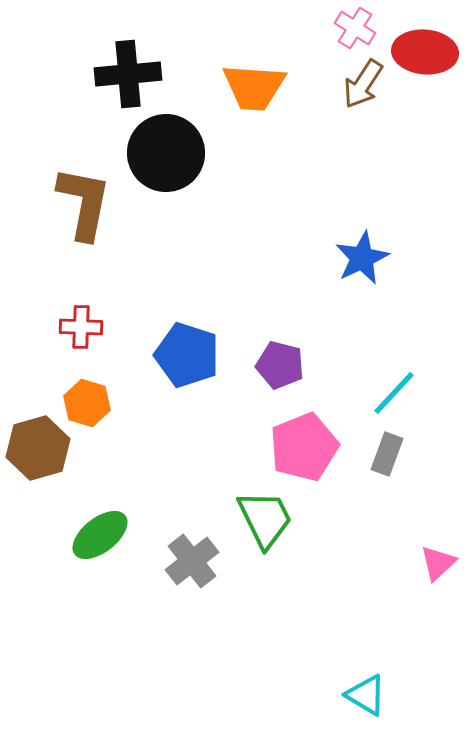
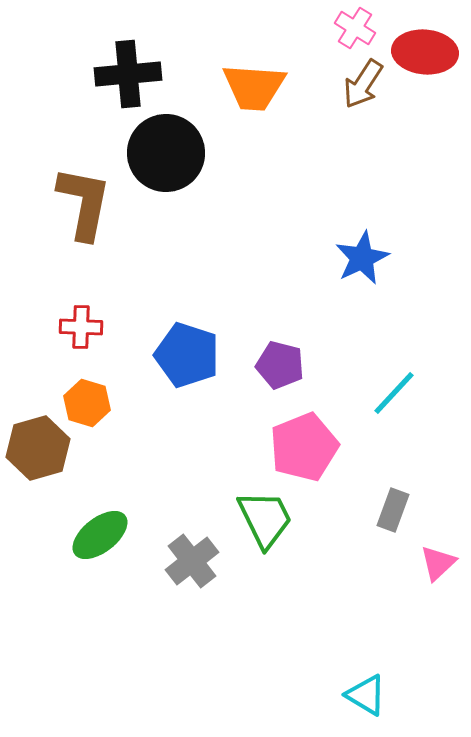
gray rectangle: moved 6 px right, 56 px down
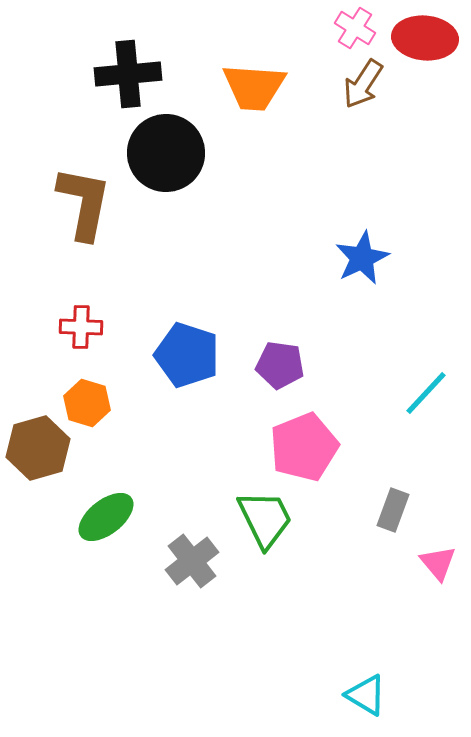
red ellipse: moved 14 px up
purple pentagon: rotated 6 degrees counterclockwise
cyan line: moved 32 px right
green ellipse: moved 6 px right, 18 px up
pink triangle: rotated 27 degrees counterclockwise
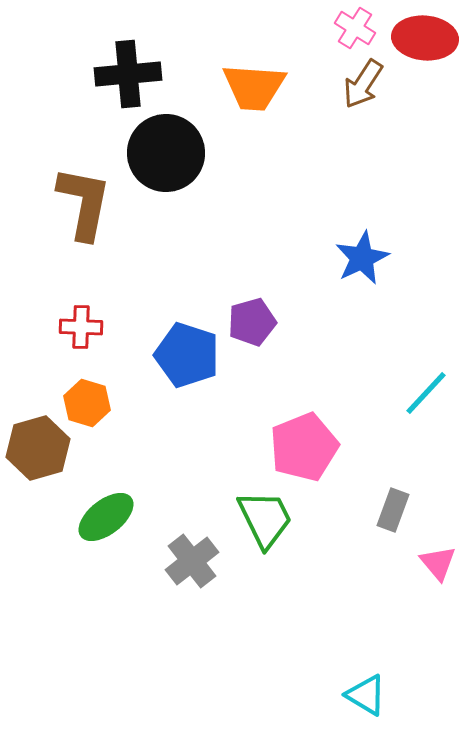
purple pentagon: moved 28 px left, 43 px up; rotated 24 degrees counterclockwise
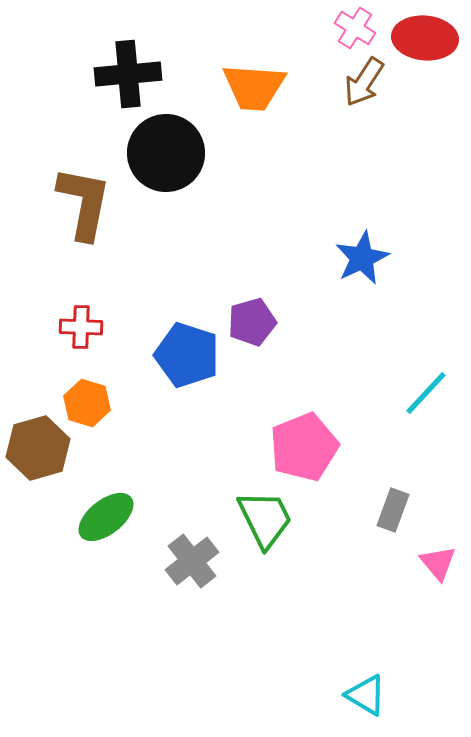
brown arrow: moved 1 px right, 2 px up
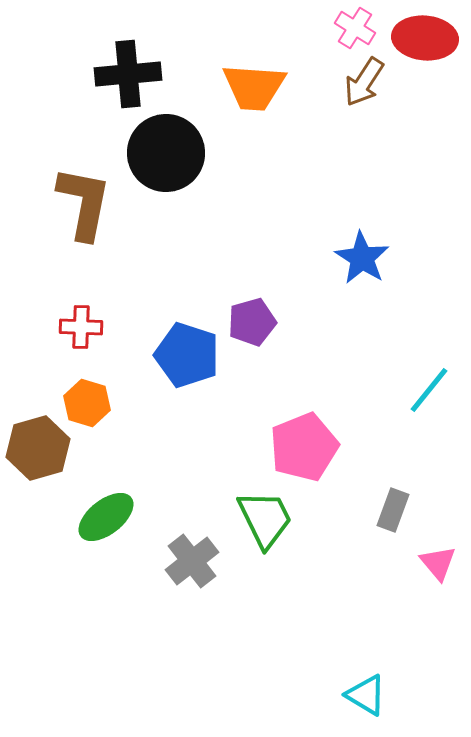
blue star: rotated 14 degrees counterclockwise
cyan line: moved 3 px right, 3 px up; rotated 4 degrees counterclockwise
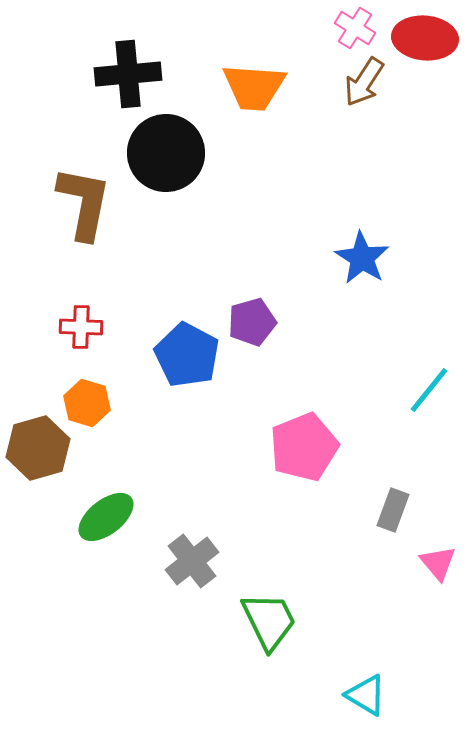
blue pentagon: rotated 10 degrees clockwise
green trapezoid: moved 4 px right, 102 px down
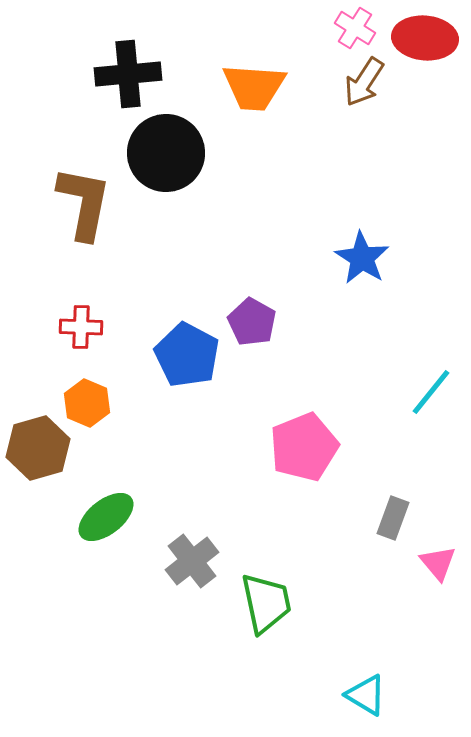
purple pentagon: rotated 27 degrees counterclockwise
cyan line: moved 2 px right, 2 px down
orange hexagon: rotated 6 degrees clockwise
gray rectangle: moved 8 px down
green trapezoid: moved 3 px left, 18 px up; rotated 14 degrees clockwise
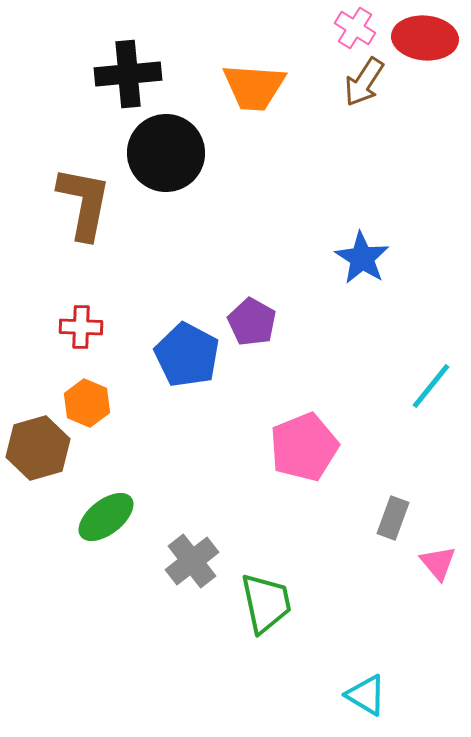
cyan line: moved 6 px up
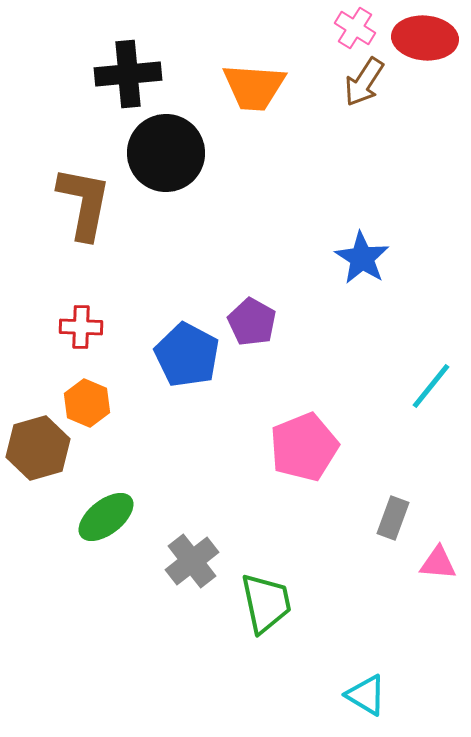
pink triangle: rotated 45 degrees counterclockwise
